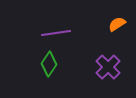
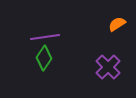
purple line: moved 11 px left, 4 px down
green diamond: moved 5 px left, 6 px up
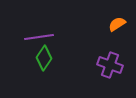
purple line: moved 6 px left
purple cross: moved 2 px right, 2 px up; rotated 25 degrees counterclockwise
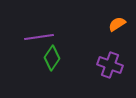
green diamond: moved 8 px right
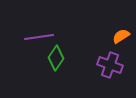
orange semicircle: moved 4 px right, 12 px down
green diamond: moved 4 px right
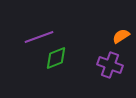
purple line: rotated 12 degrees counterclockwise
green diamond: rotated 35 degrees clockwise
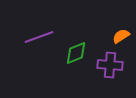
green diamond: moved 20 px right, 5 px up
purple cross: rotated 15 degrees counterclockwise
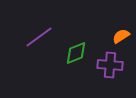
purple line: rotated 16 degrees counterclockwise
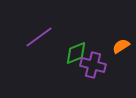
orange semicircle: moved 10 px down
purple cross: moved 17 px left; rotated 10 degrees clockwise
